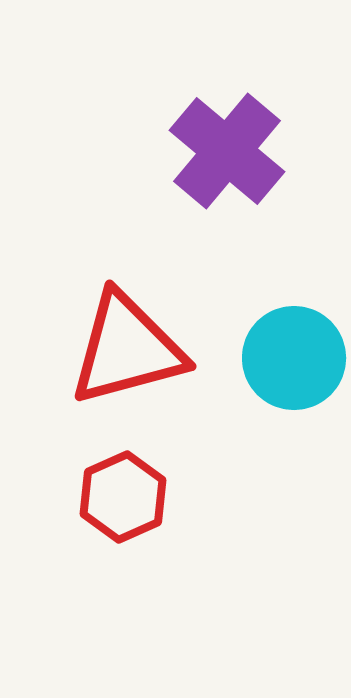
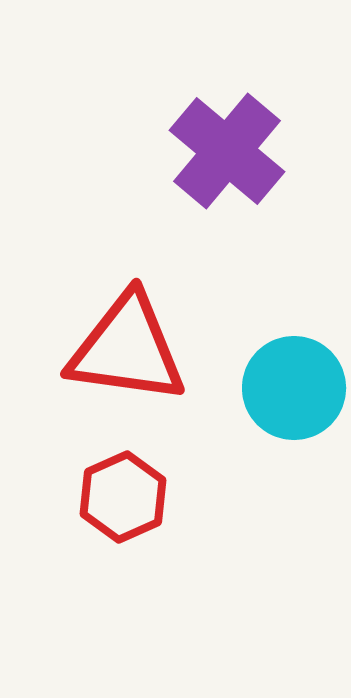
red triangle: rotated 23 degrees clockwise
cyan circle: moved 30 px down
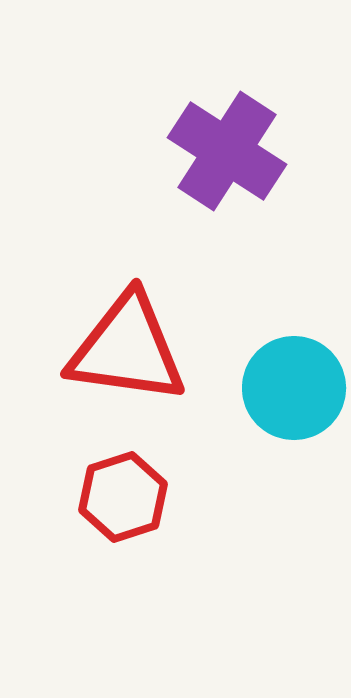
purple cross: rotated 7 degrees counterclockwise
red hexagon: rotated 6 degrees clockwise
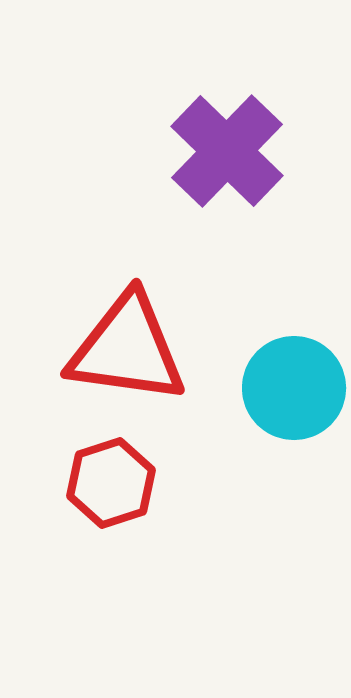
purple cross: rotated 11 degrees clockwise
red hexagon: moved 12 px left, 14 px up
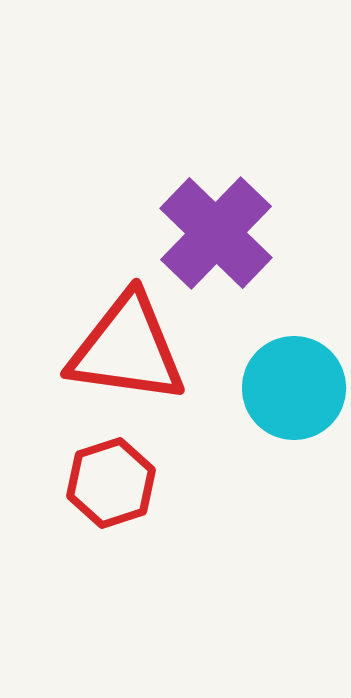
purple cross: moved 11 px left, 82 px down
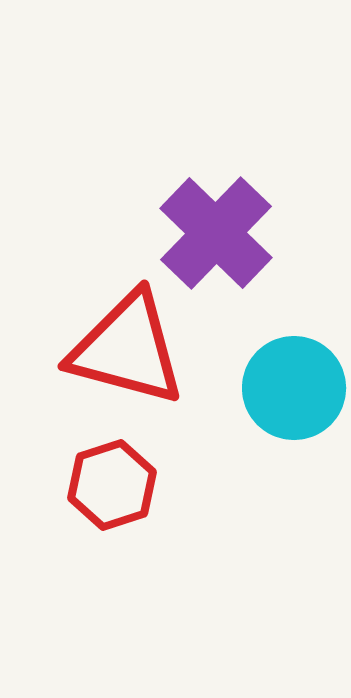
red triangle: rotated 7 degrees clockwise
red hexagon: moved 1 px right, 2 px down
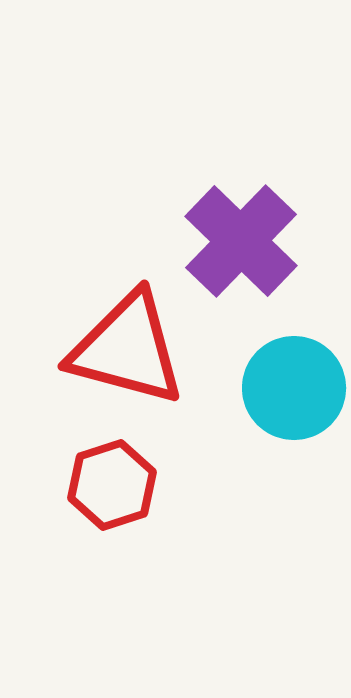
purple cross: moved 25 px right, 8 px down
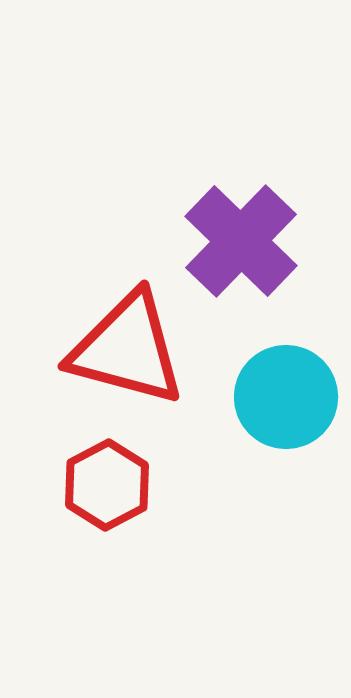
cyan circle: moved 8 px left, 9 px down
red hexagon: moved 5 px left; rotated 10 degrees counterclockwise
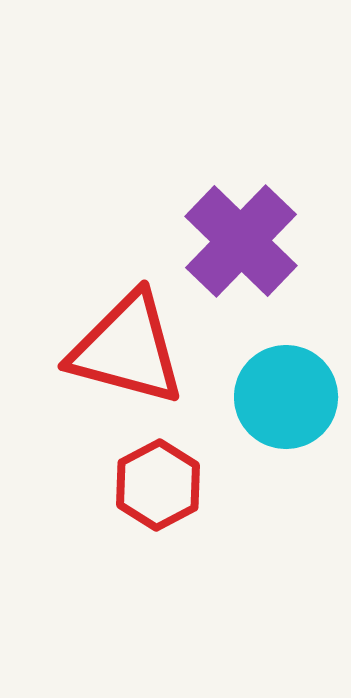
red hexagon: moved 51 px right
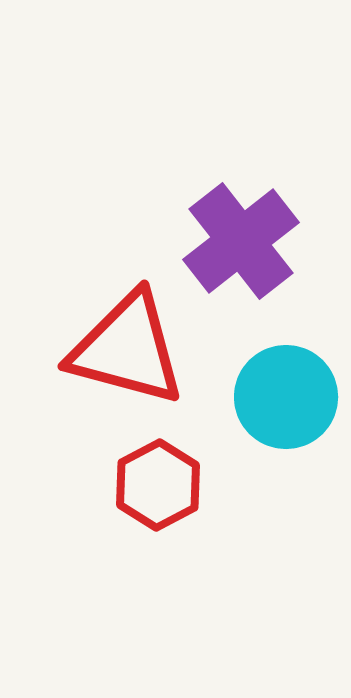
purple cross: rotated 8 degrees clockwise
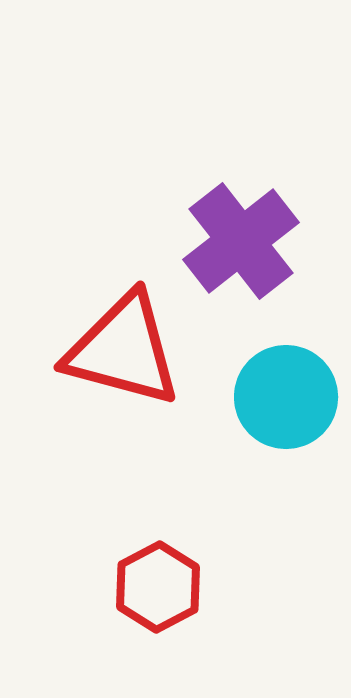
red triangle: moved 4 px left, 1 px down
red hexagon: moved 102 px down
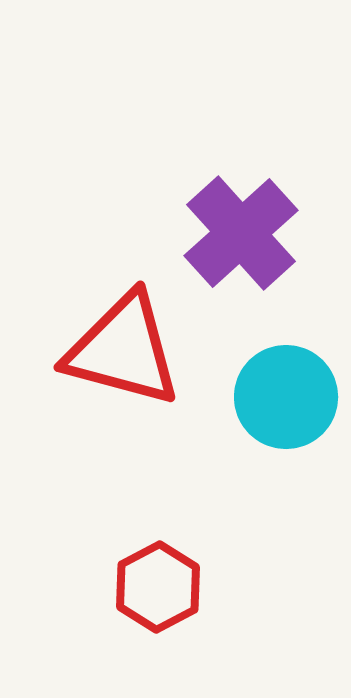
purple cross: moved 8 px up; rotated 4 degrees counterclockwise
